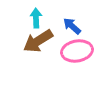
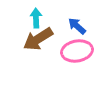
blue arrow: moved 5 px right
brown arrow: moved 2 px up
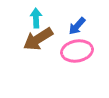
blue arrow: rotated 90 degrees counterclockwise
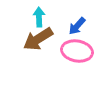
cyan arrow: moved 3 px right, 1 px up
pink ellipse: rotated 20 degrees clockwise
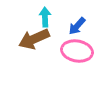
cyan arrow: moved 6 px right
brown arrow: moved 4 px left; rotated 8 degrees clockwise
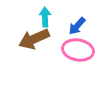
pink ellipse: moved 1 px right, 1 px up
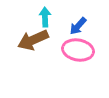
blue arrow: moved 1 px right
brown arrow: moved 1 px left, 1 px down
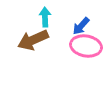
blue arrow: moved 3 px right
pink ellipse: moved 8 px right, 4 px up
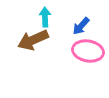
pink ellipse: moved 2 px right, 5 px down
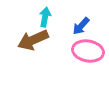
cyan arrow: rotated 12 degrees clockwise
